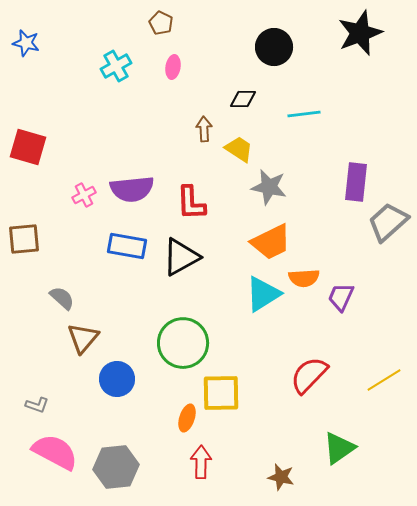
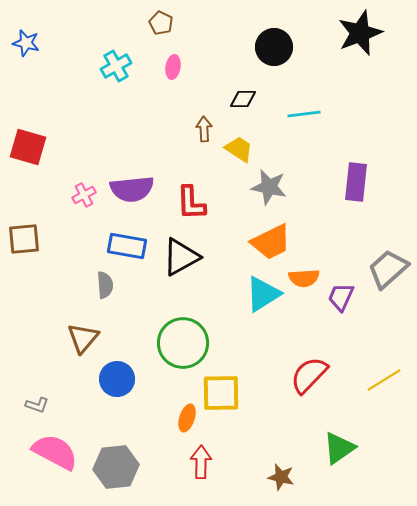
gray trapezoid: moved 47 px down
gray semicircle: moved 43 px right, 13 px up; rotated 44 degrees clockwise
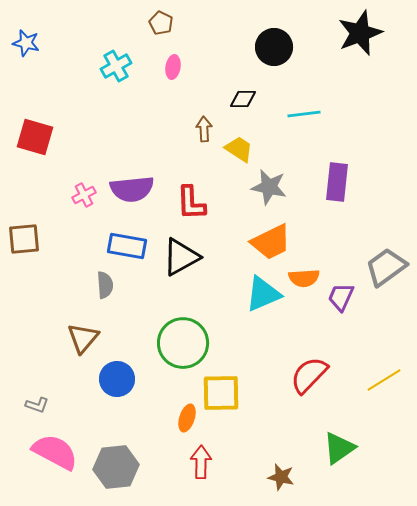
red square: moved 7 px right, 10 px up
purple rectangle: moved 19 px left
gray trapezoid: moved 2 px left, 2 px up; rotated 6 degrees clockwise
cyan triangle: rotated 9 degrees clockwise
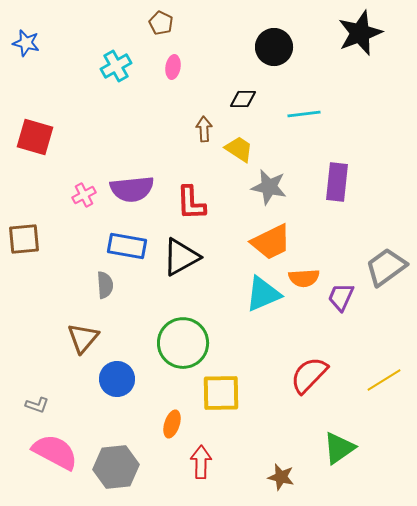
orange ellipse: moved 15 px left, 6 px down
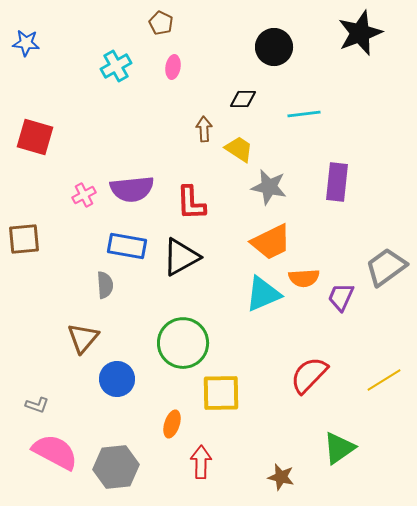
blue star: rotated 8 degrees counterclockwise
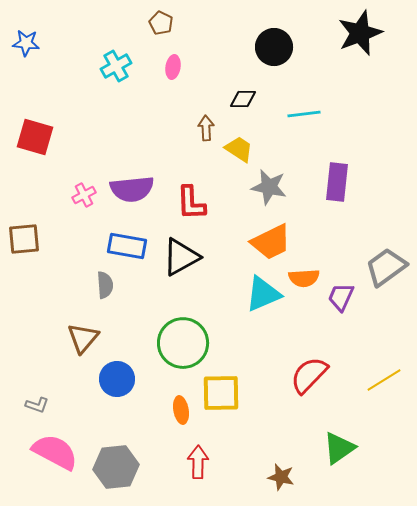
brown arrow: moved 2 px right, 1 px up
orange ellipse: moved 9 px right, 14 px up; rotated 28 degrees counterclockwise
red arrow: moved 3 px left
